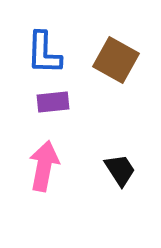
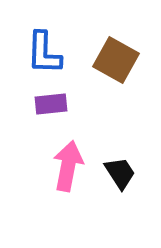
purple rectangle: moved 2 px left, 2 px down
pink arrow: moved 24 px right
black trapezoid: moved 3 px down
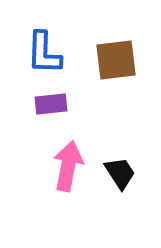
brown square: rotated 36 degrees counterclockwise
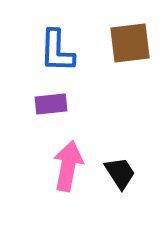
blue L-shape: moved 13 px right, 2 px up
brown square: moved 14 px right, 17 px up
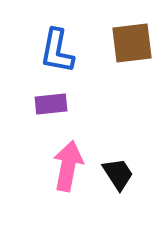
brown square: moved 2 px right
blue L-shape: rotated 9 degrees clockwise
black trapezoid: moved 2 px left, 1 px down
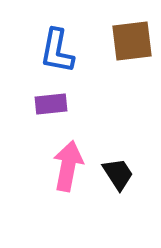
brown square: moved 2 px up
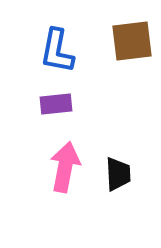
purple rectangle: moved 5 px right
pink arrow: moved 3 px left, 1 px down
black trapezoid: rotated 30 degrees clockwise
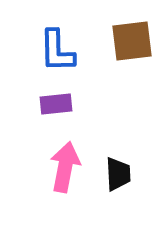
blue L-shape: rotated 12 degrees counterclockwise
